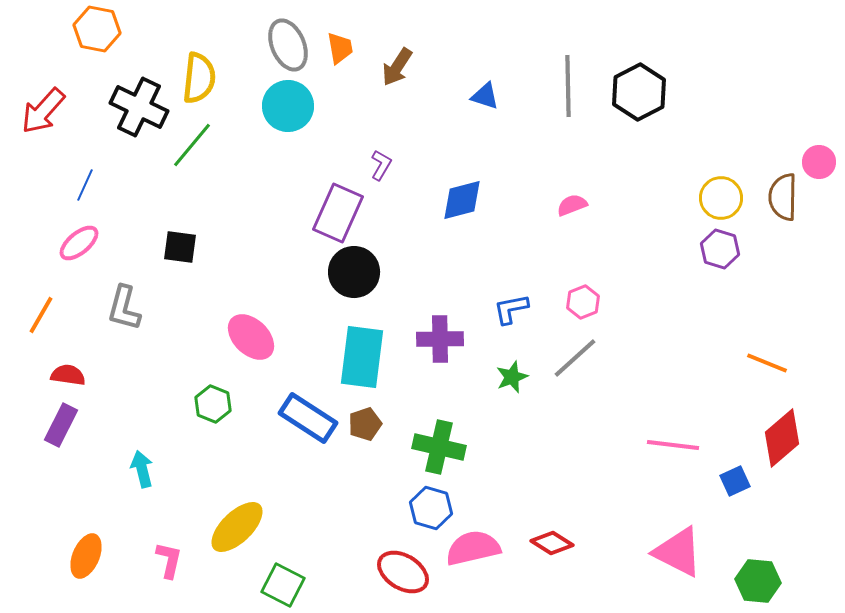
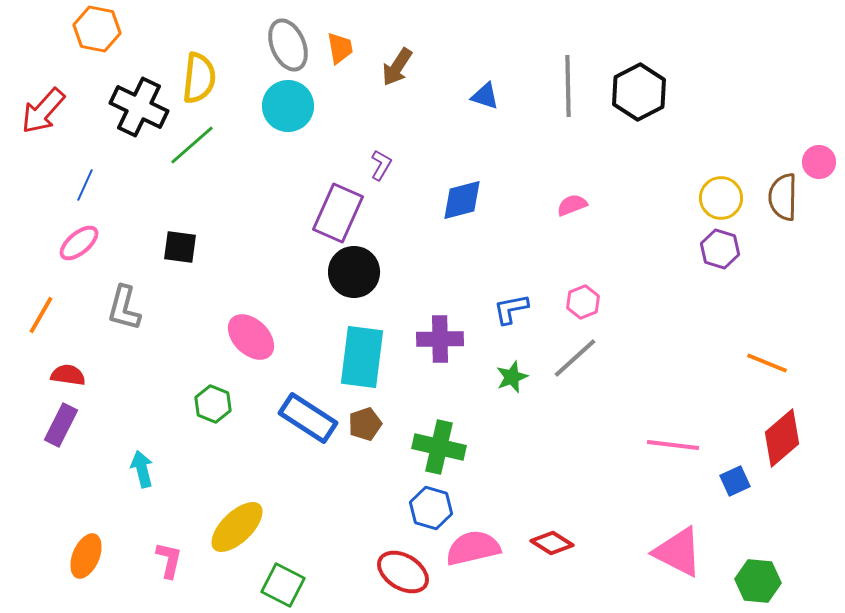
green line at (192, 145): rotated 9 degrees clockwise
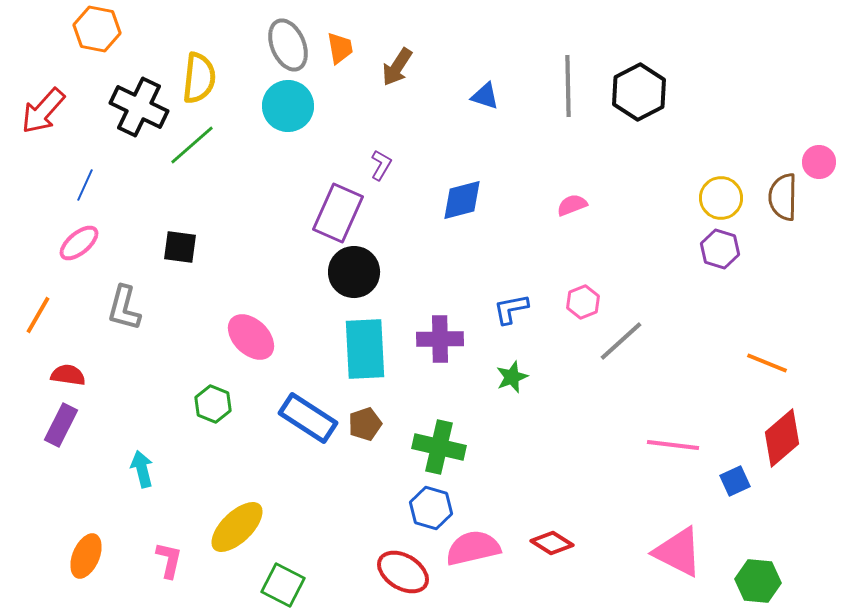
orange line at (41, 315): moved 3 px left
cyan rectangle at (362, 357): moved 3 px right, 8 px up; rotated 10 degrees counterclockwise
gray line at (575, 358): moved 46 px right, 17 px up
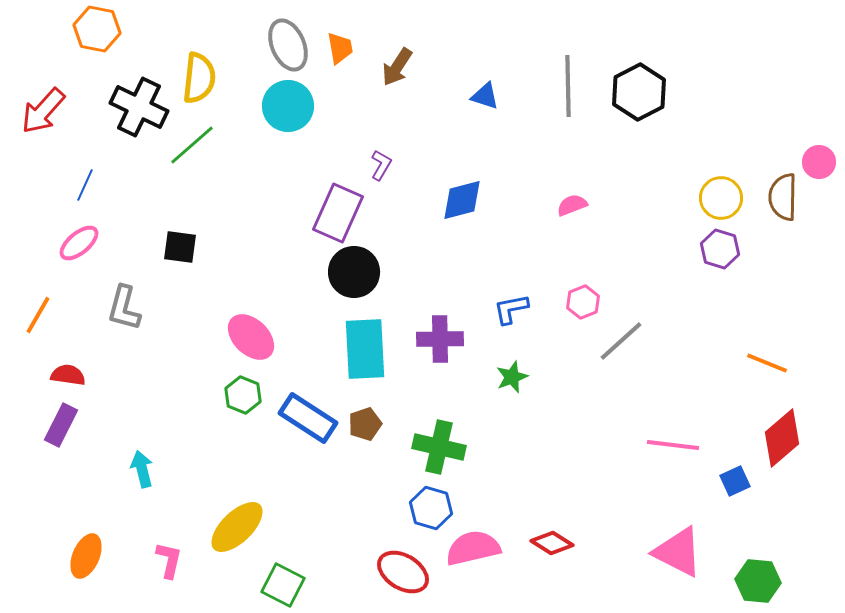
green hexagon at (213, 404): moved 30 px right, 9 px up
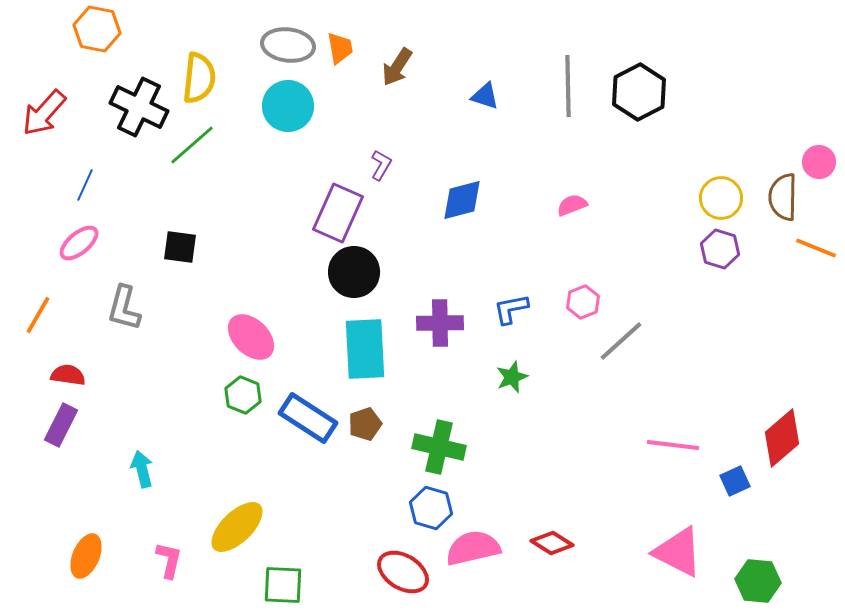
gray ellipse at (288, 45): rotated 60 degrees counterclockwise
red arrow at (43, 111): moved 1 px right, 2 px down
purple cross at (440, 339): moved 16 px up
orange line at (767, 363): moved 49 px right, 115 px up
green square at (283, 585): rotated 24 degrees counterclockwise
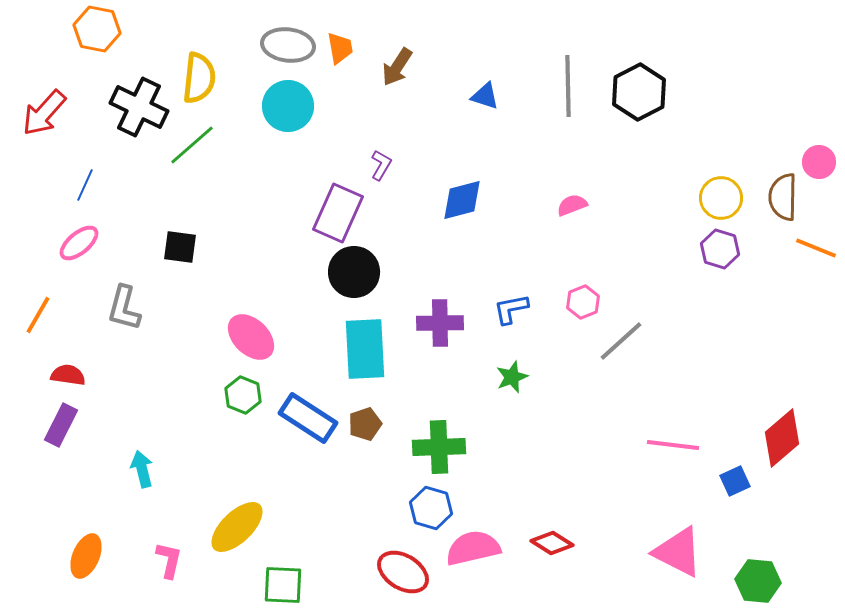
green cross at (439, 447): rotated 15 degrees counterclockwise
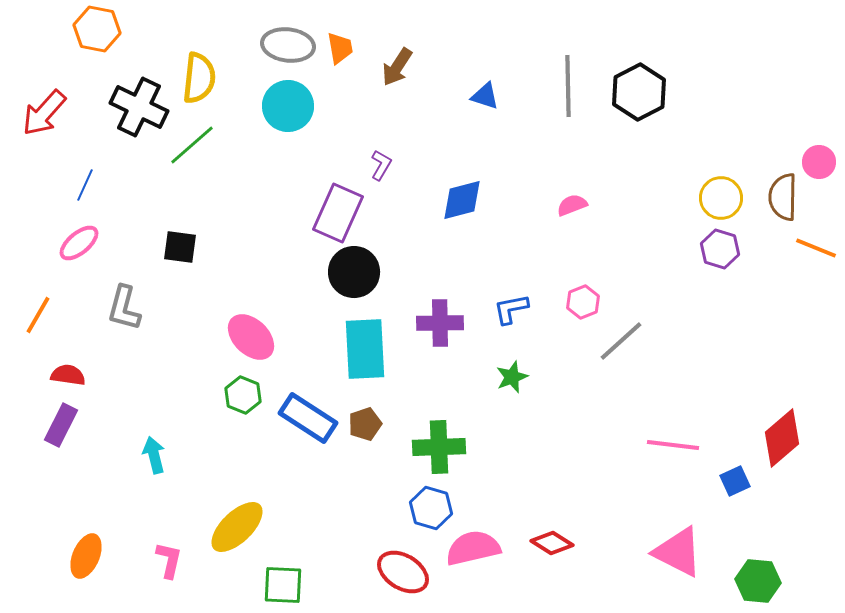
cyan arrow at (142, 469): moved 12 px right, 14 px up
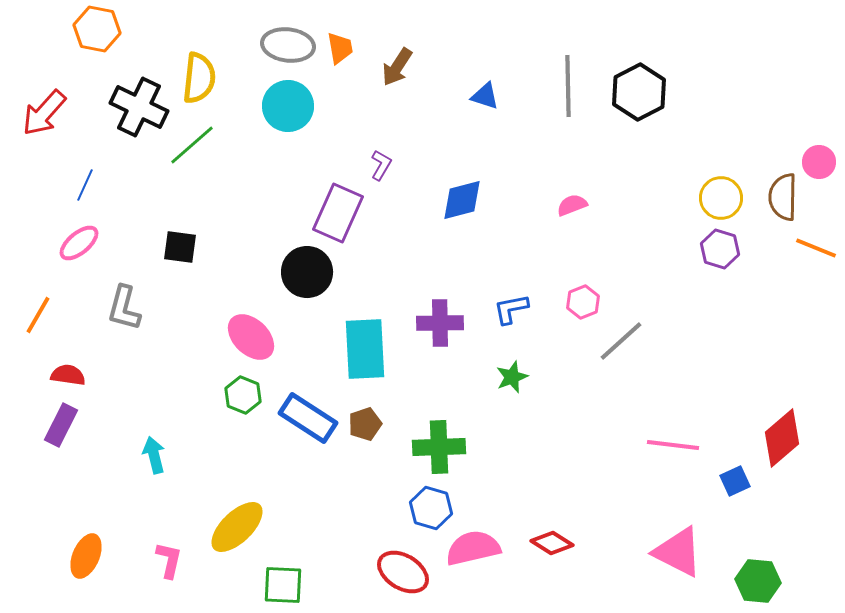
black circle at (354, 272): moved 47 px left
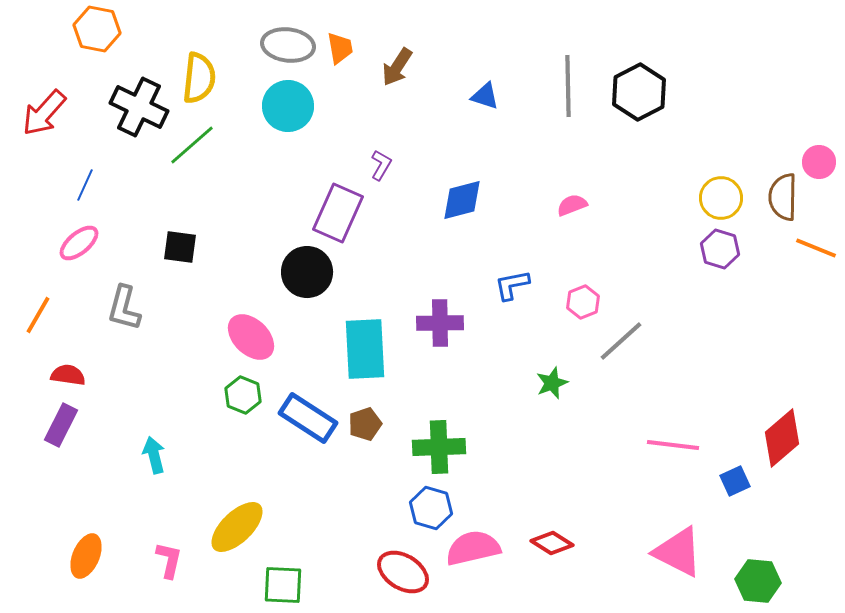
blue L-shape at (511, 309): moved 1 px right, 24 px up
green star at (512, 377): moved 40 px right, 6 px down
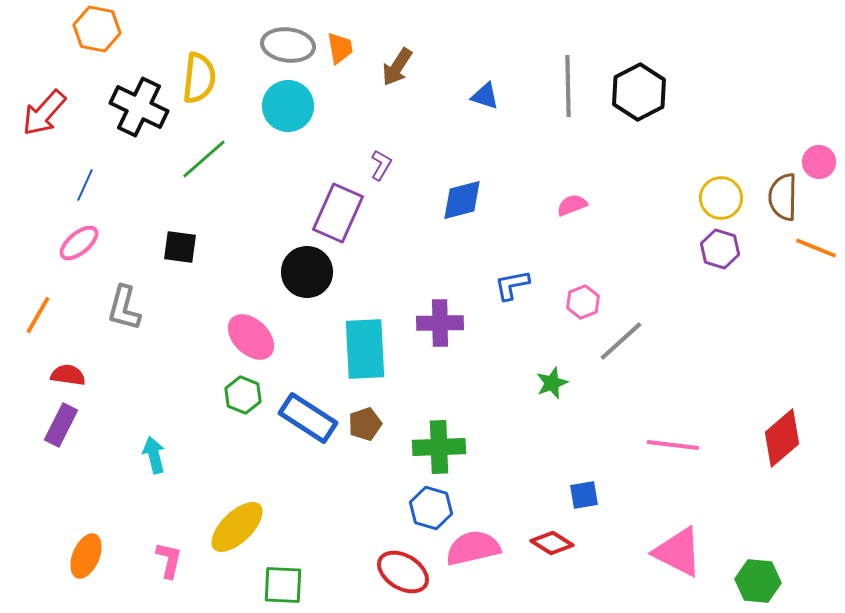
green line at (192, 145): moved 12 px right, 14 px down
blue square at (735, 481): moved 151 px left, 14 px down; rotated 16 degrees clockwise
